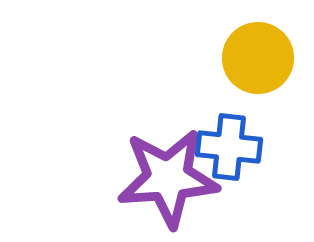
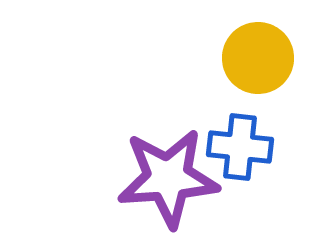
blue cross: moved 11 px right
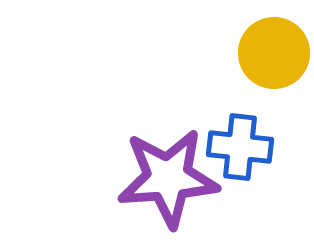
yellow circle: moved 16 px right, 5 px up
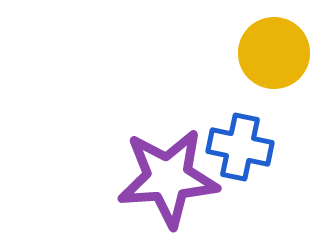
blue cross: rotated 6 degrees clockwise
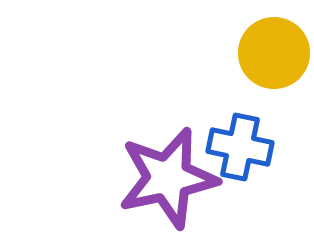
purple star: rotated 8 degrees counterclockwise
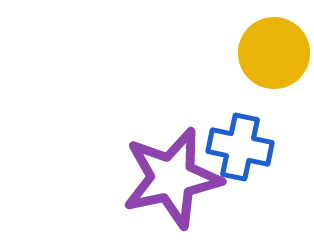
purple star: moved 4 px right
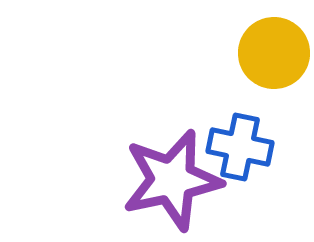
purple star: moved 2 px down
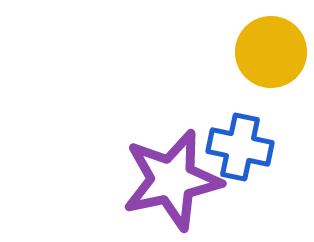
yellow circle: moved 3 px left, 1 px up
